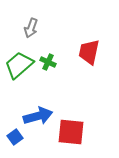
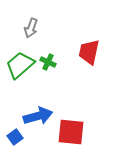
green trapezoid: moved 1 px right
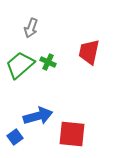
red square: moved 1 px right, 2 px down
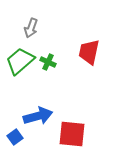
green trapezoid: moved 4 px up
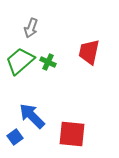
blue arrow: moved 6 px left; rotated 120 degrees counterclockwise
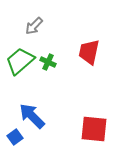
gray arrow: moved 3 px right, 2 px up; rotated 24 degrees clockwise
red square: moved 22 px right, 5 px up
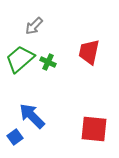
green trapezoid: moved 2 px up
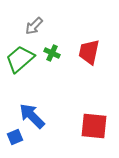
green cross: moved 4 px right, 9 px up
red square: moved 3 px up
blue square: rotated 14 degrees clockwise
